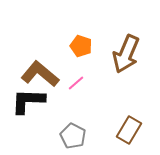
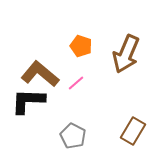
brown rectangle: moved 4 px right, 1 px down
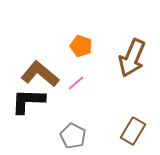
brown arrow: moved 6 px right, 4 px down
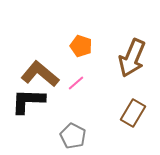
brown rectangle: moved 18 px up
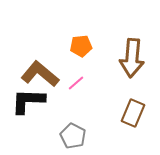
orange pentagon: rotated 25 degrees counterclockwise
brown arrow: rotated 18 degrees counterclockwise
brown rectangle: rotated 8 degrees counterclockwise
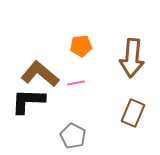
pink line: rotated 30 degrees clockwise
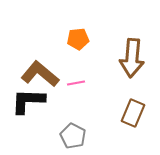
orange pentagon: moved 3 px left, 7 px up
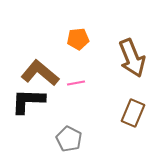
brown arrow: rotated 27 degrees counterclockwise
brown L-shape: moved 1 px up
gray pentagon: moved 4 px left, 3 px down
